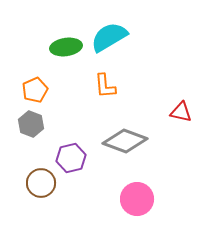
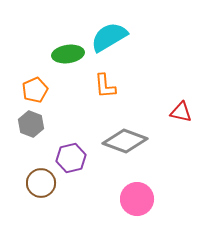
green ellipse: moved 2 px right, 7 px down
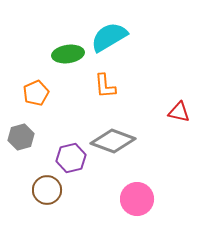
orange pentagon: moved 1 px right, 3 px down
red triangle: moved 2 px left
gray hexagon: moved 10 px left, 13 px down; rotated 25 degrees clockwise
gray diamond: moved 12 px left
brown circle: moved 6 px right, 7 px down
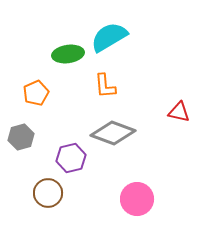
gray diamond: moved 8 px up
brown circle: moved 1 px right, 3 px down
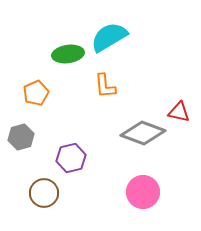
gray diamond: moved 30 px right
brown circle: moved 4 px left
pink circle: moved 6 px right, 7 px up
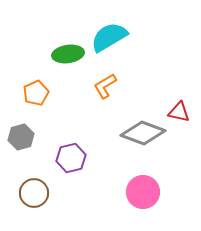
orange L-shape: rotated 64 degrees clockwise
brown circle: moved 10 px left
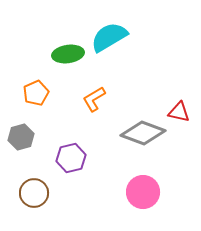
orange L-shape: moved 11 px left, 13 px down
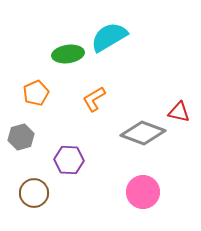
purple hexagon: moved 2 px left, 2 px down; rotated 16 degrees clockwise
